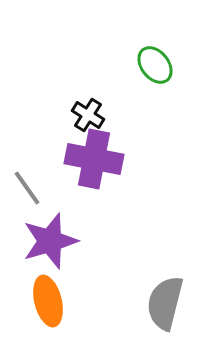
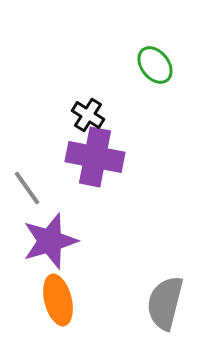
purple cross: moved 1 px right, 2 px up
orange ellipse: moved 10 px right, 1 px up
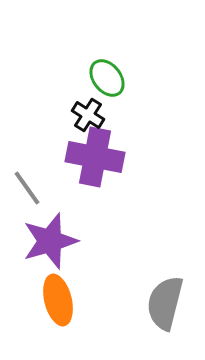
green ellipse: moved 48 px left, 13 px down
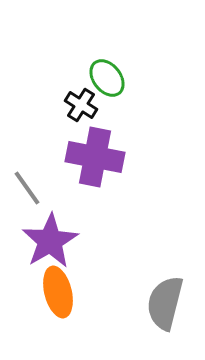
black cross: moved 7 px left, 10 px up
purple star: rotated 14 degrees counterclockwise
orange ellipse: moved 8 px up
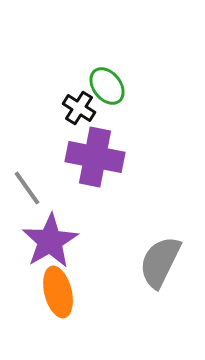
green ellipse: moved 8 px down
black cross: moved 2 px left, 3 px down
gray semicircle: moved 5 px left, 41 px up; rotated 12 degrees clockwise
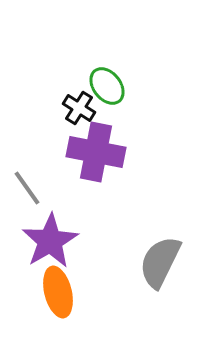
purple cross: moved 1 px right, 5 px up
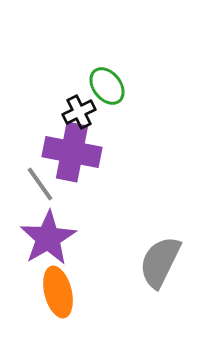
black cross: moved 4 px down; rotated 32 degrees clockwise
purple cross: moved 24 px left
gray line: moved 13 px right, 4 px up
purple star: moved 2 px left, 3 px up
